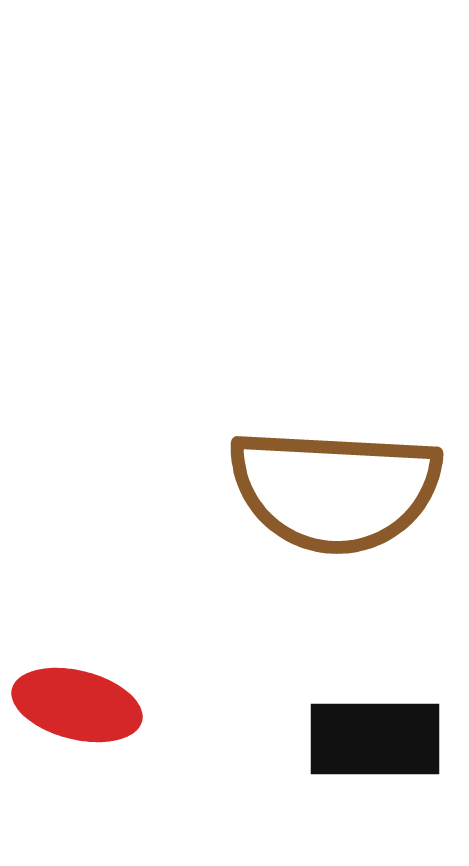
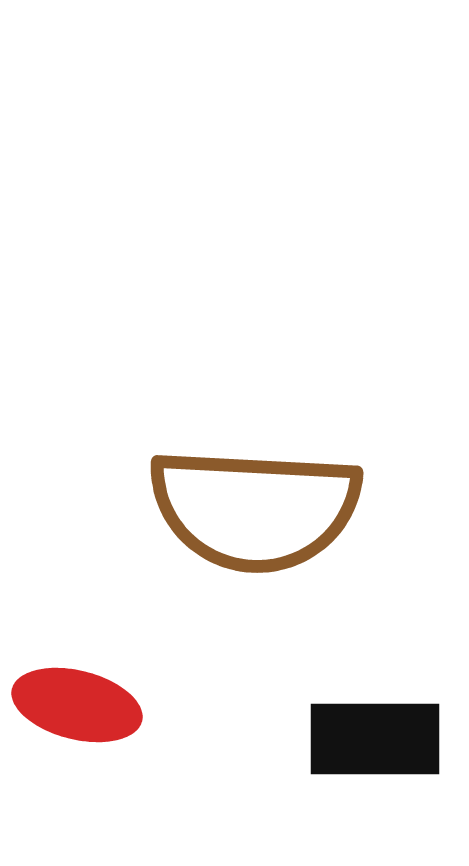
brown semicircle: moved 80 px left, 19 px down
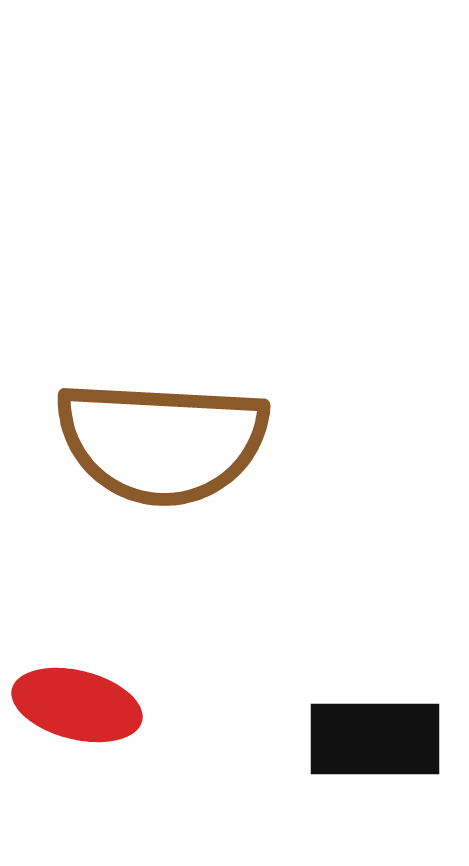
brown semicircle: moved 93 px left, 67 px up
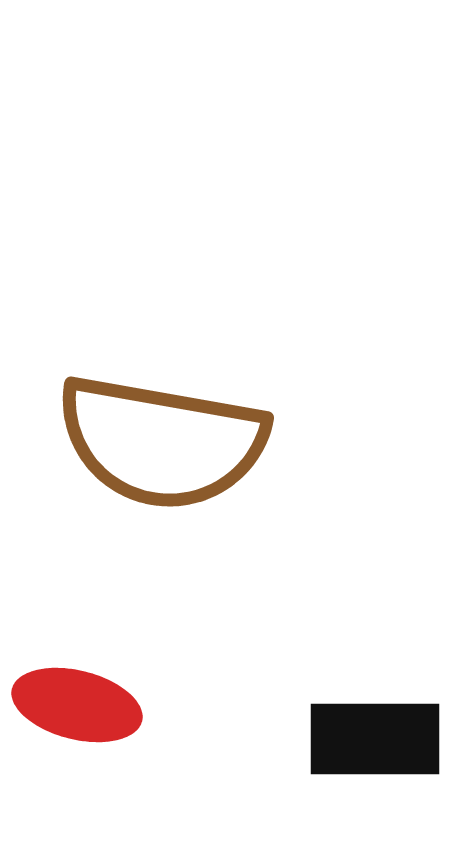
brown semicircle: rotated 7 degrees clockwise
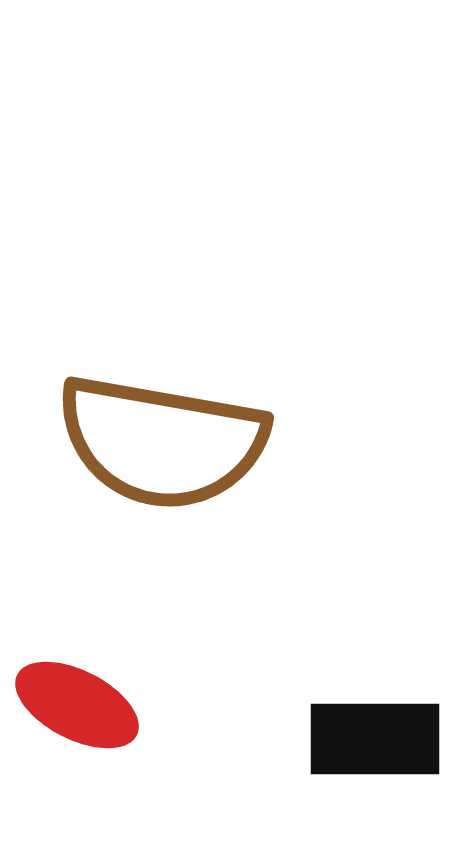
red ellipse: rotated 13 degrees clockwise
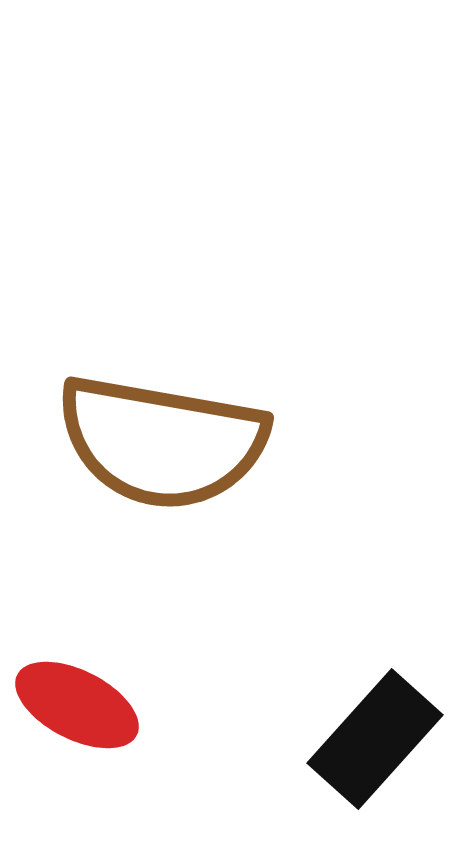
black rectangle: rotated 48 degrees counterclockwise
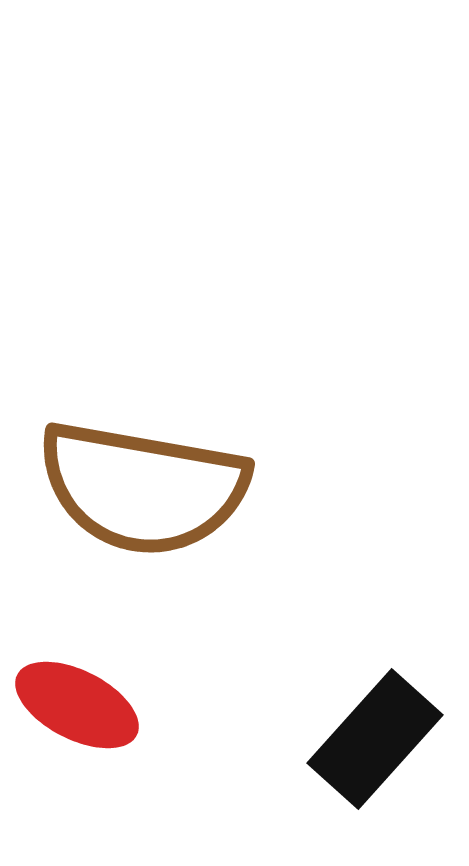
brown semicircle: moved 19 px left, 46 px down
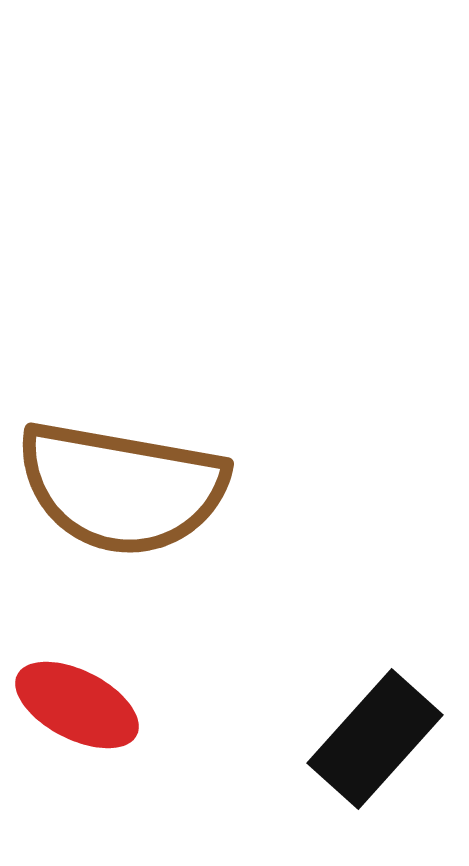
brown semicircle: moved 21 px left
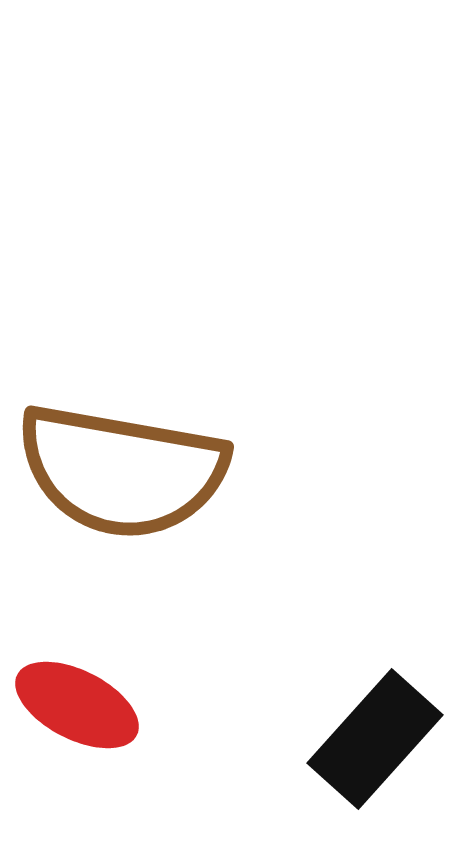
brown semicircle: moved 17 px up
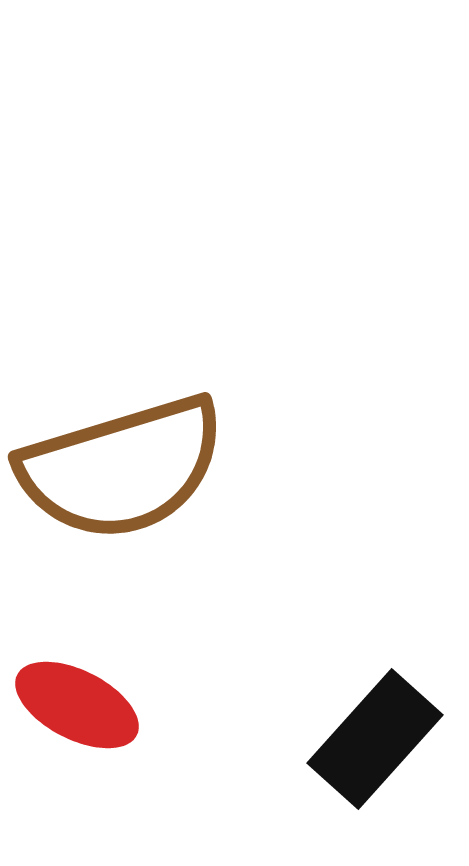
brown semicircle: moved 3 px up; rotated 27 degrees counterclockwise
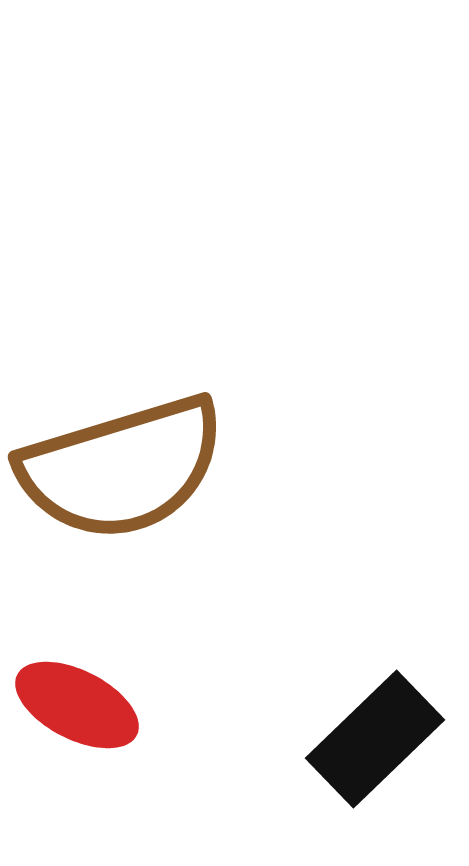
black rectangle: rotated 4 degrees clockwise
